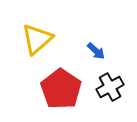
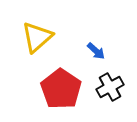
yellow triangle: moved 2 px up
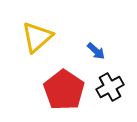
red pentagon: moved 3 px right, 1 px down
